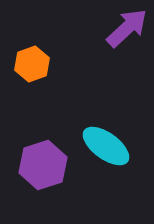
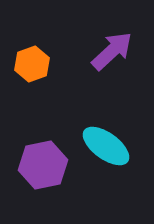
purple arrow: moved 15 px left, 23 px down
purple hexagon: rotated 6 degrees clockwise
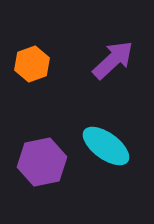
purple arrow: moved 1 px right, 9 px down
purple hexagon: moved 1 px left, 3 px up
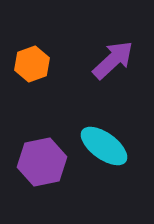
cyan ellipse: moved 2 px left
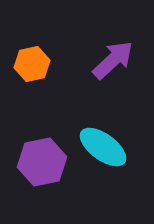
orange hexagon: rotated 8 degrees clockwise
cyan ellipse: moved 1 px left, 1 px down
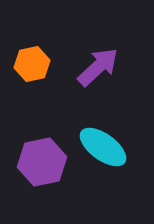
purple arrow: moved 15 px left, 7 px down
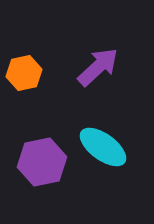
orange hexagon: moved 8 px left, 9 px down
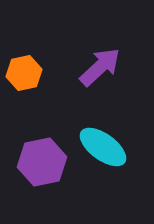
purple arrow: moved 2 px right
